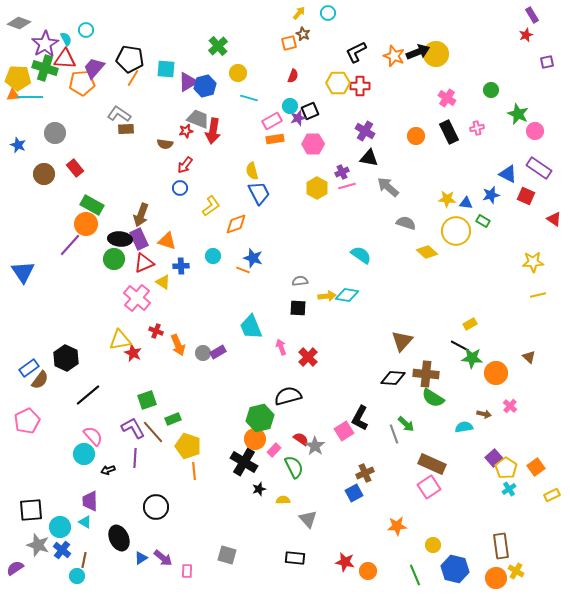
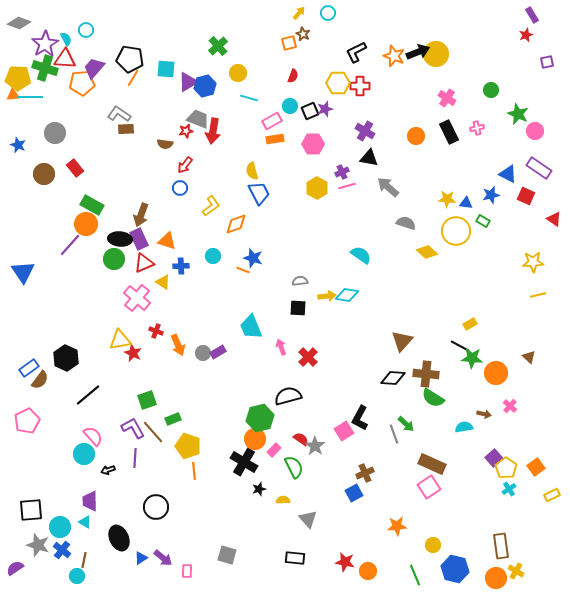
purple star at (298, 118): moved 27 px right, 9 px up
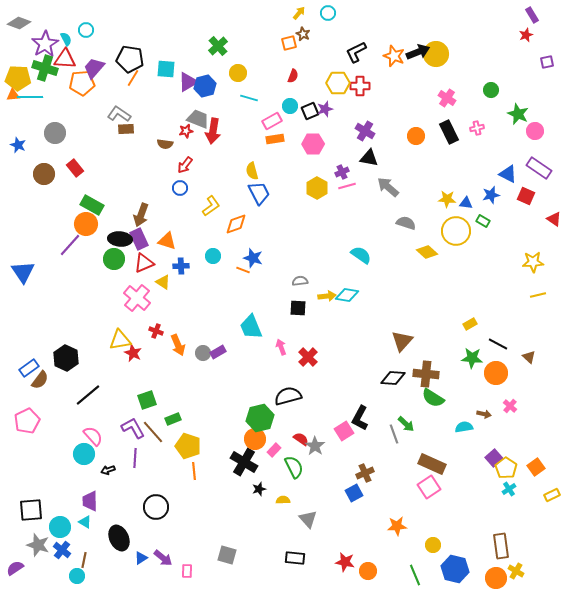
black line at (460, 346): moved 38 px right, 2 px up
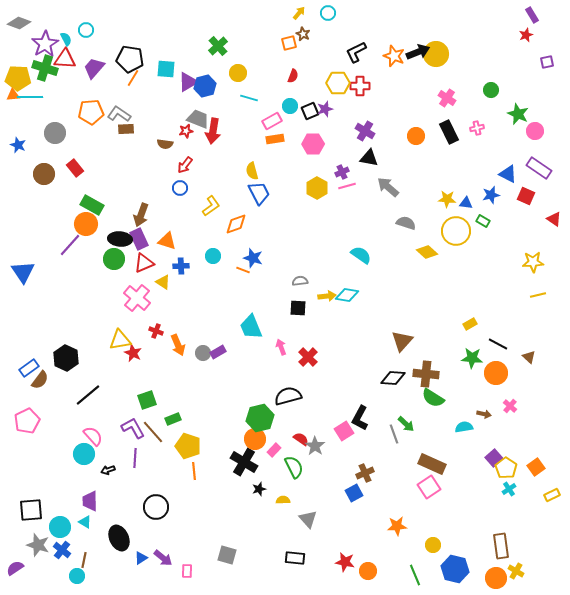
orange pentagon at (82, 83): moved 9 px right, 29 px down
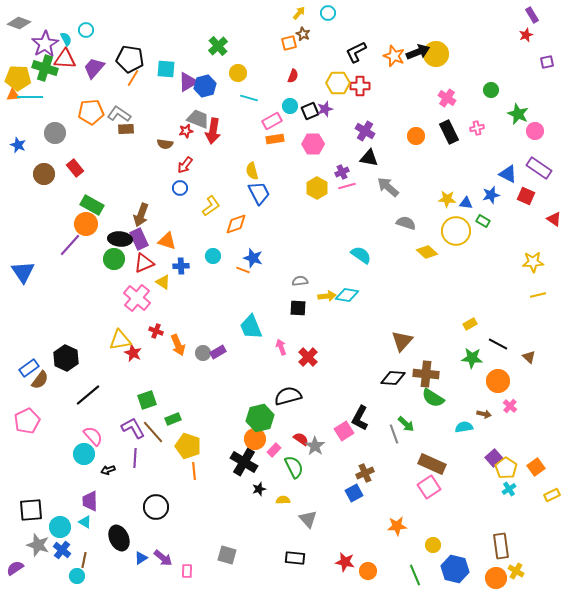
orange circle at (496, 373): moved 2 px right, 8 px down
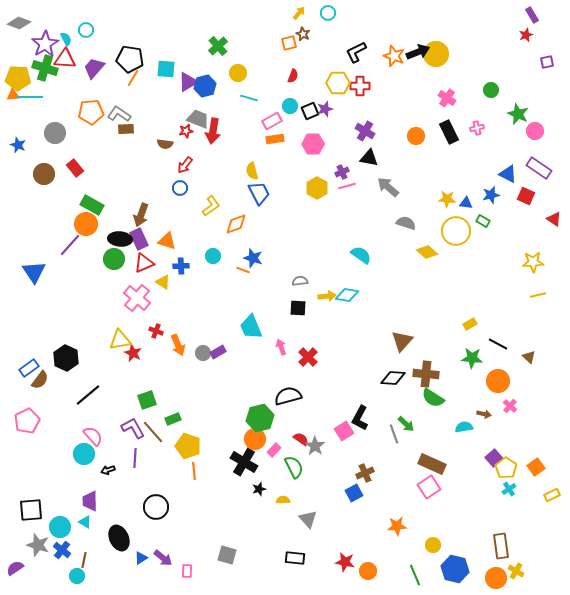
blue triangle at (23, 272): moved 11 px right
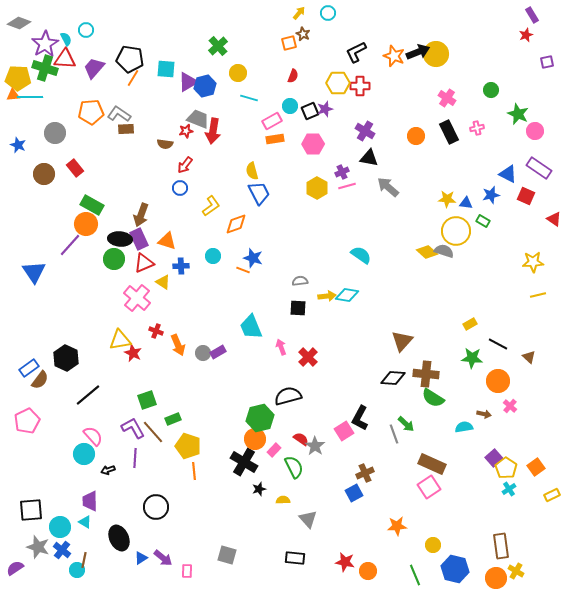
gray semicircle at (406, 223): moved 38 px right, 28 px down
gray star at (38, 545): moved 2 px down
cyan circle at (77, 576): moved 6 px up
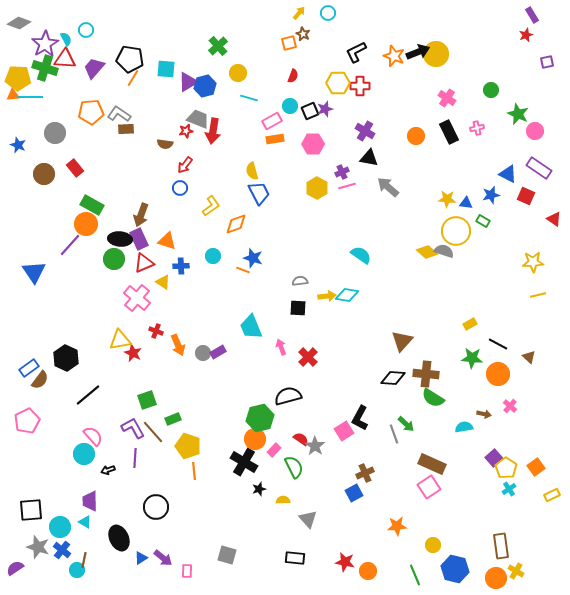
orange circle at (498, 381): moved 7 px up
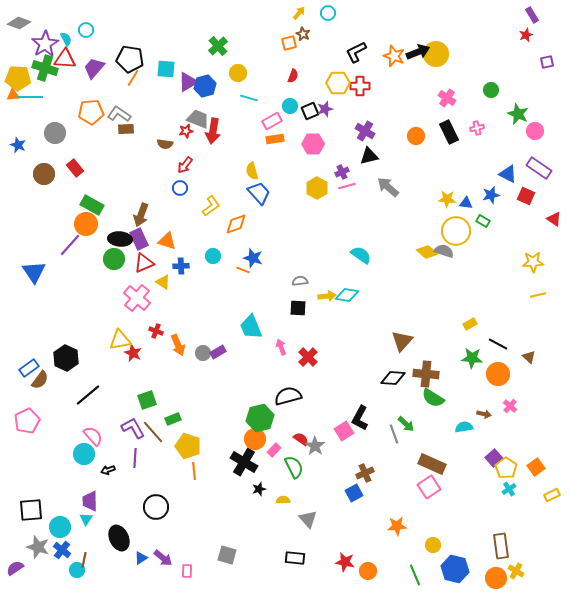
black triangle at (369, 158): moved 2 px up; rotated 24 degrees counterclockwise
blue trapezoid at (259, 193): rotated 15 degrees counterclockwise
cyan triangle at (85, 522): moved 1 px right, 3 px up; rotated 32 degrees clockwise
